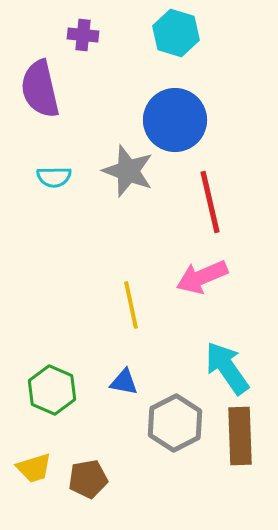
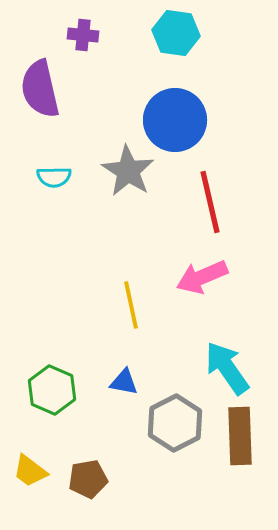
cyan hexagon: rotated 9 degrees counterclockwise
gray star: rotated 12 degrees clockwise
yellow trapezoid: moved 4 px left, 3 px down; rotated 54 degrees clockwise
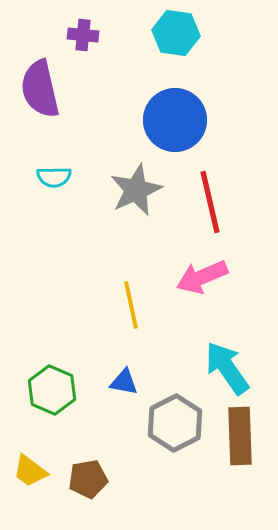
gray star: moved 8 px right, 19 px down; rotated 16 degrees clockwise
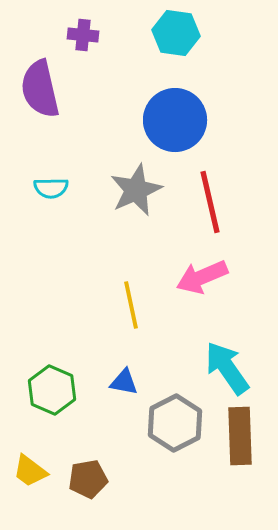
cyan semicircle: moved 3 px left, 11 px down
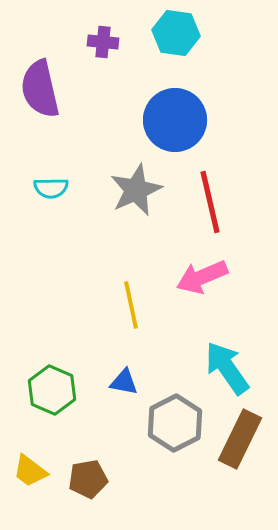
purple cross: moved 20 px right, 7 px down
brown rectangle: moved 3 px down; rotated 28 degrees clockwise
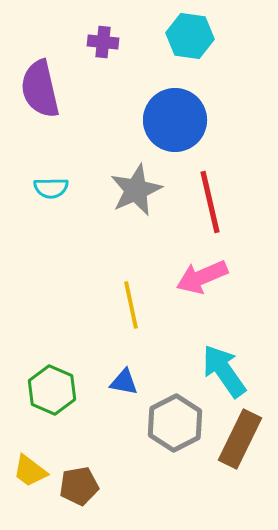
cyan hexagon: moved 14 px right, 3 px down
cyan arrow: moved 3 px left, 3 px down
brown pentagon: moved 9 px left, 7 px down
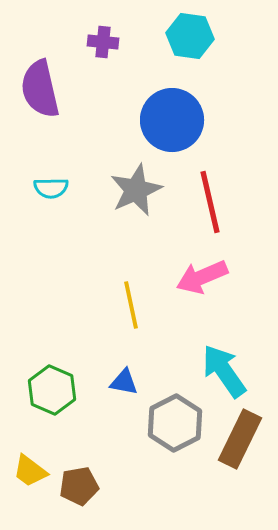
blue circle: moved 3 px left
